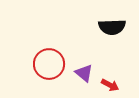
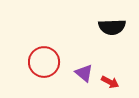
red circle: moved 5 px left, 2 px up
red arrow: moved 3 px up
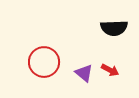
black semicircle: moved 2 px right, 1 px down
red arrow: moved 12 px up
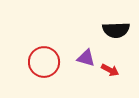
black semicircle: moved 2 px right, 2 px down
purple triangle: moved 2 px right, 15 px up; rotated 24 degrees counterclockwise
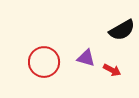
black semicircle: moved 6 px right; rotated 28 degrees counterclockwise
red arrow: moved 2 px right
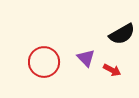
black semicircle: moved 4 px down
purple triangle: rotated 30 degrees clockwise
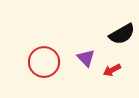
red arrow: rotated 126 degrees clockwise
